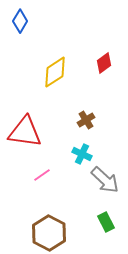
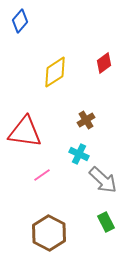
blue diamond: rotated 10 degrees clockwise
cyan cross: moved 3 px left
gray arrow: moved 2 px left
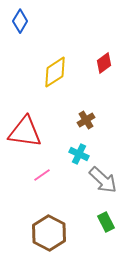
blue diamond: rotated 10 degrees counterclockwise
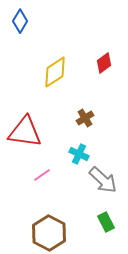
brown cross: moved 1 px left, 2 px up
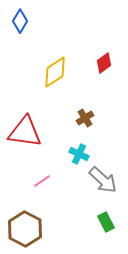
pink line: moved 6 px down
brown hexagon: moved 24 px left, 4 px up
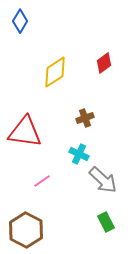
brown cross: rotated 12 degrees clockwise
brown hexagon: moved 1 px right, 1 px down
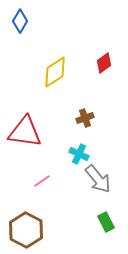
gray arrow: moved 5 px left, 1 px up; rotated 8 degrees clockwise
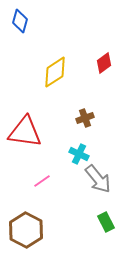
blue diamond: rotated 15 degrees counterclockwise
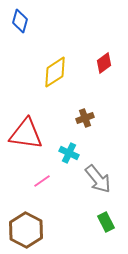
red triangle: moved 1 px right, 2 px down
cyan cross: moved 10 px left, 1 px up
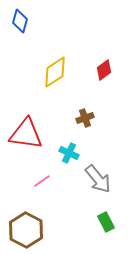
red diamond: moved 7 px down
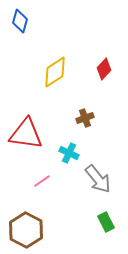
red diamond: moved 1 px up; rotated 10 degrees counterclockwise
